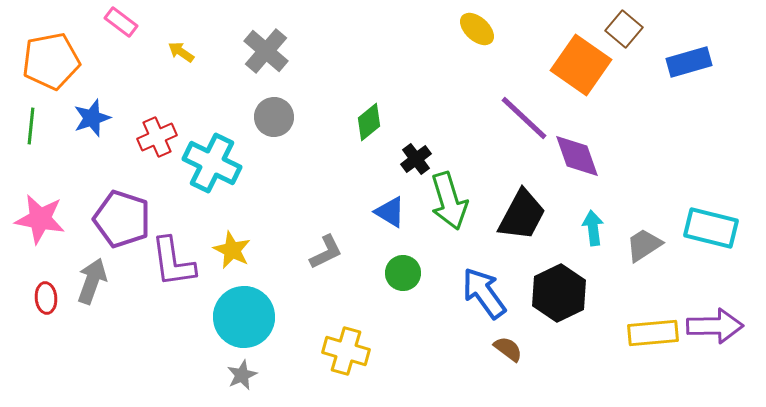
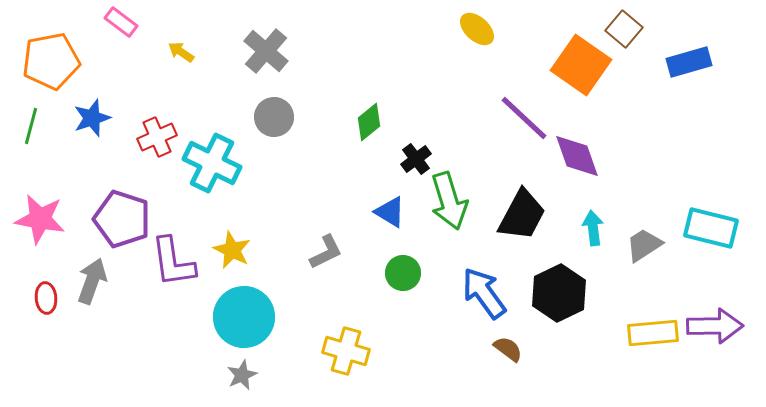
green line: rotated 9 degrees clockwise
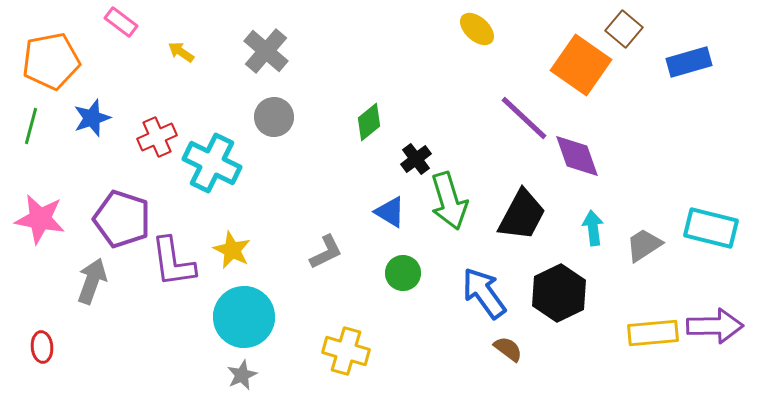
red ellipse: moved 4 px left, 49 px down
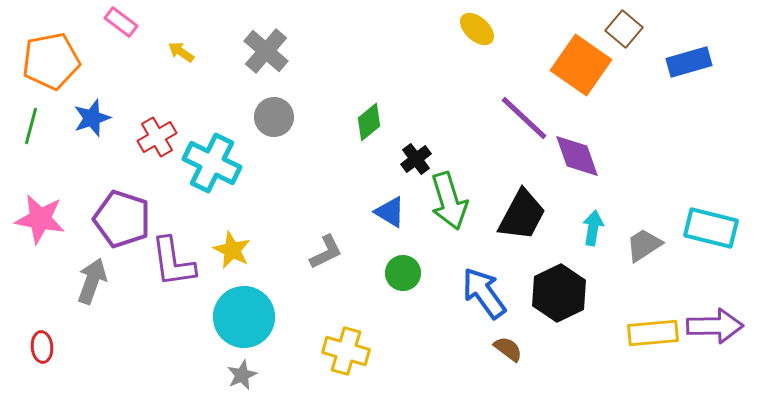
red cross: rotated 6 degrees counterclockwise
cyan arrow: rotated 16 degrees clockwise
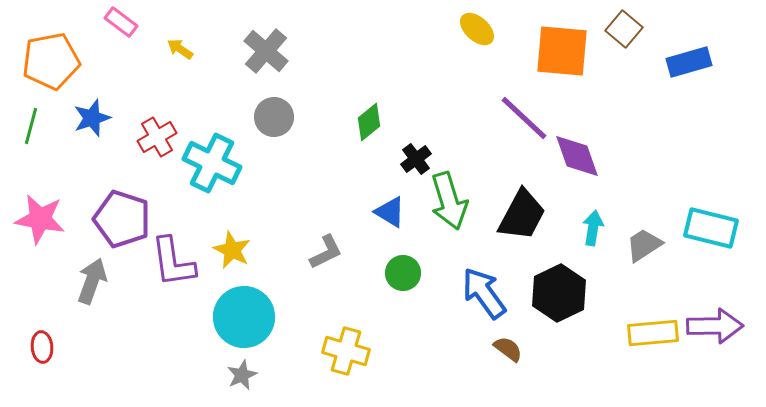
yellow arrow: moved 1 px left, 3 px up
orange square: moved 19 px left, 14 px up; rotated 30 degrees counterclockwise
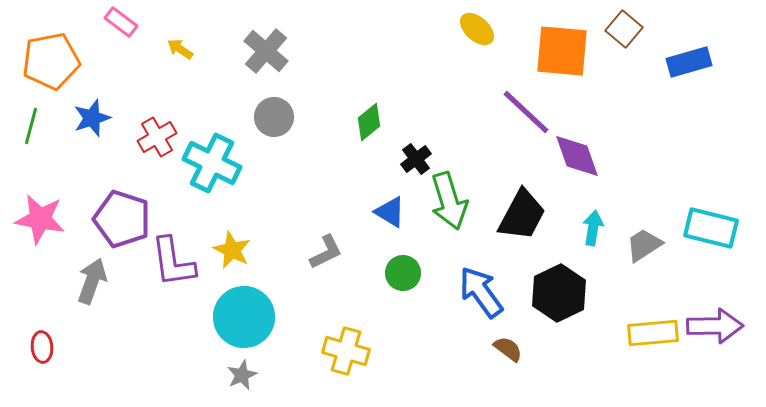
purple line: moved 2 px right, 6 px up
blue arrow: moved 3 px left, 1 px up
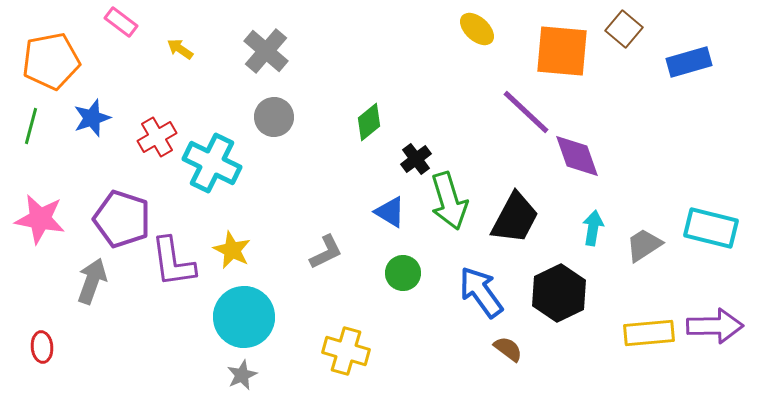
black trapezoid: moved 7 px left, 3 px down
yellow rectangle: moved 4 px left
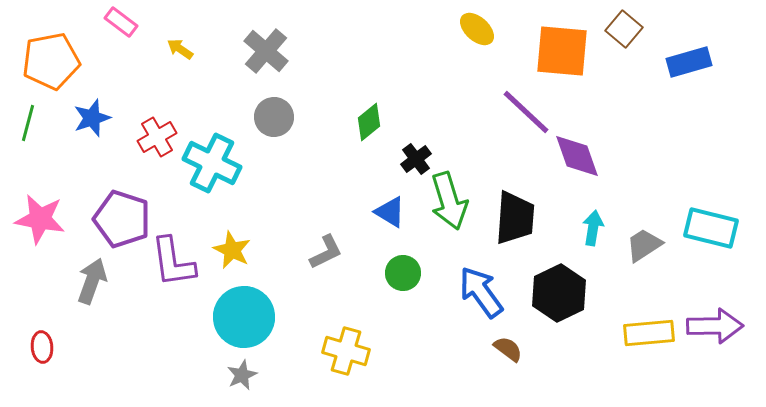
green line: moved 3 px left, 3 px up
black trapezoid: rotated 24 degrees counterclockwise
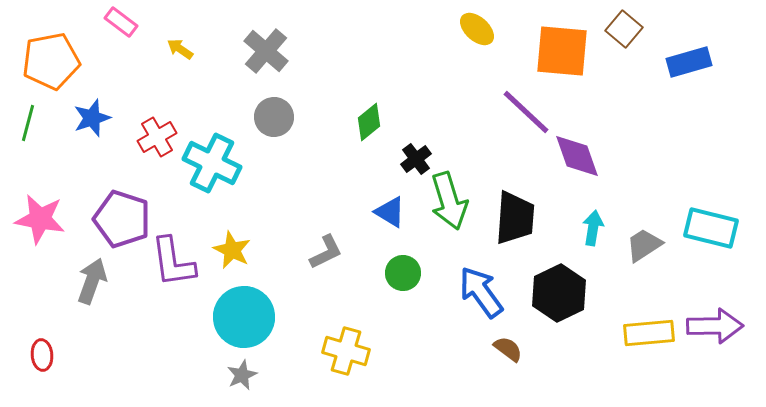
red ellipse: moved 8 px down
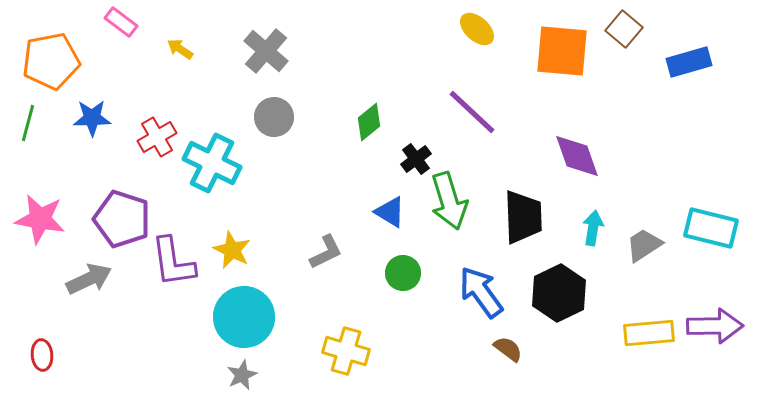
purple line: moved 54 px left
blue star: rotated 18 degrees clockwise
black trapezoid: moved 8 px right, 1 px up; rotated 6 degrees counterclockwise
gray arrow: moved 3 px left, 2 px up; rotated 45 degrees clockwise
